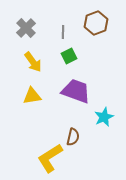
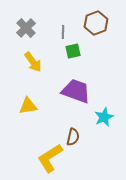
green square: moved 4 px right, 5 px up; rotated 14 degrees clockwise
yellow triangle: moved 4 px left, 10 px down
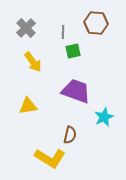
brown hexagon: rotated 25 degrees clockwise
brown semicircle: moved 3 px left, 2 px up
yellow L-shape: rotated 116 degrees counterclockwise
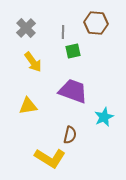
purple trapezoid: moved 3 px left
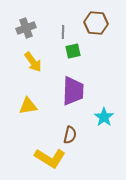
gray cross: rotated 24 degrees clockwise
purple trapezoid: rotated 72 degrees clockwise
cyan star: rotated 12 degrees counterclockwise
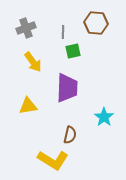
purple trapezoid: moved 6 px left, 3 px up
yellow L-shape: moved 3 px right, 2 px down
